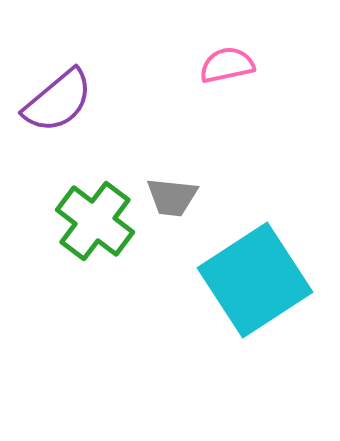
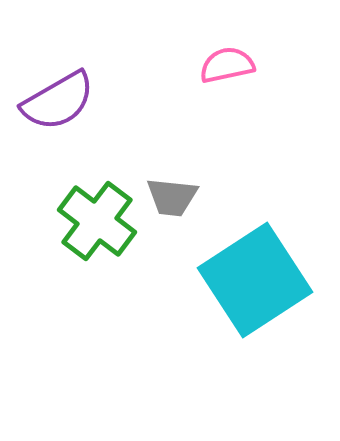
purple semicircle: rotated 10 degrees clockwise
green cross: moved 2 px right
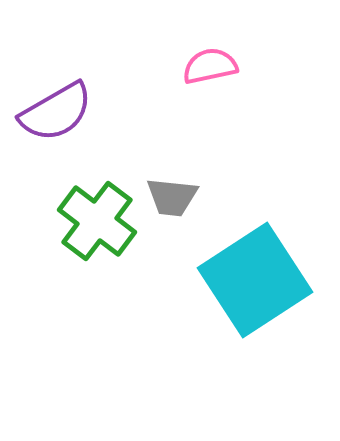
pink semicircle: moved 17 px left, 1 px down
purple semicircle: moved 2 px left, 11 px down
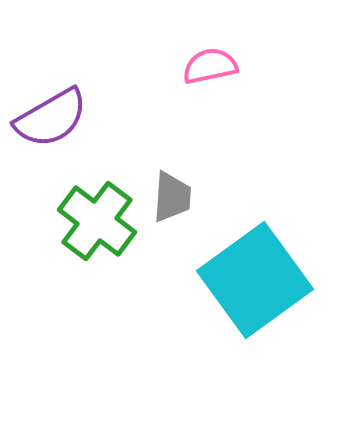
purple semicircle: moved 5 px left, 6 px down
gray trapezoid: rotated 92 degrees counterclockwise
cyan square: rotated 3 degrees counterclockwise
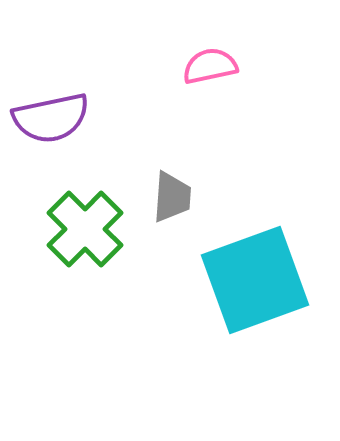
purple semicircle: rotated 18 degrees clockwise
green cross: moved 12 px left, 8 px down; rotated 8 degrees clockwise
cyan square: rotated 16 degrees clockwise
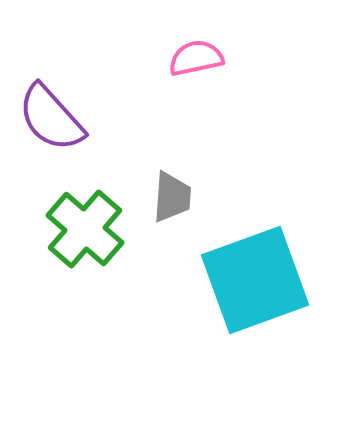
pink semicircle: moved 14 px left, 8 px up
purple semicircle: rotated 60 degrees clockwise
green cross: rotated 4 degrees counterclockwise
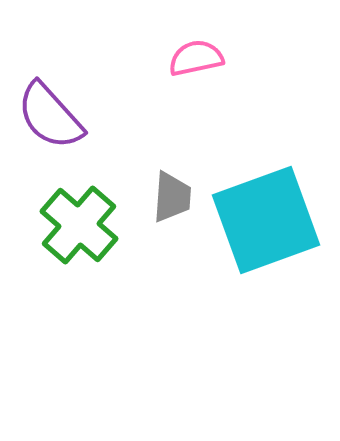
purple semicircle: moved 1 px left, 2 px up
green cross: moved 6 px left, 4 px up
cyan square: moved 11 px right, 60 px up
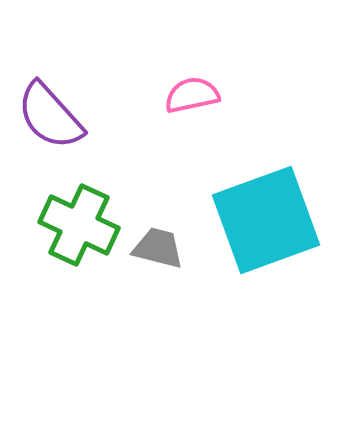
pink semicircle: moved 4 px left, 37 px down
gray trapezoid: moved 14 px left, 51 px down; rotated 80 degrees counterclockwise
green cross: rotated 16 degrees counterclockwise
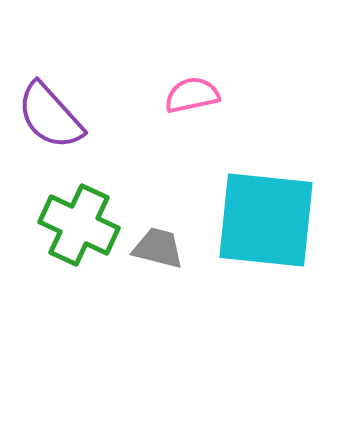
cyan square: rotated 26 degrees clockwise
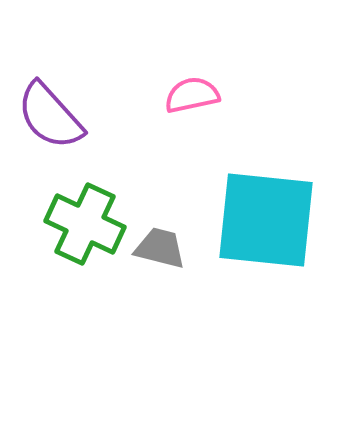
green cross: moved 6 px right, 1 px up
gray trapezoid: moved 2 px right
